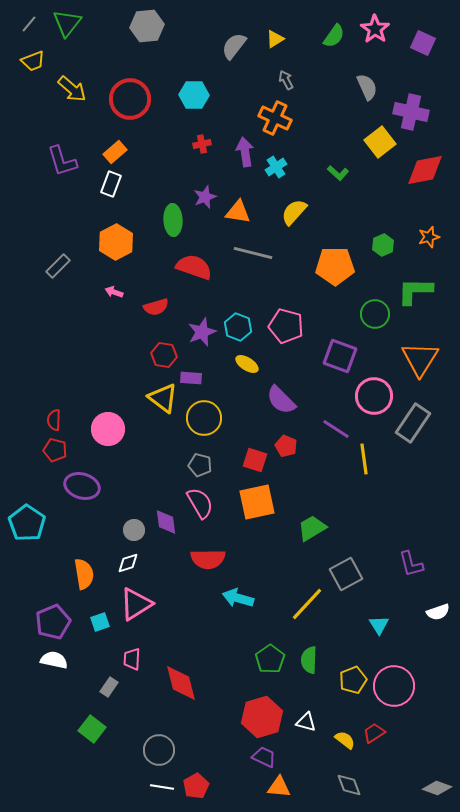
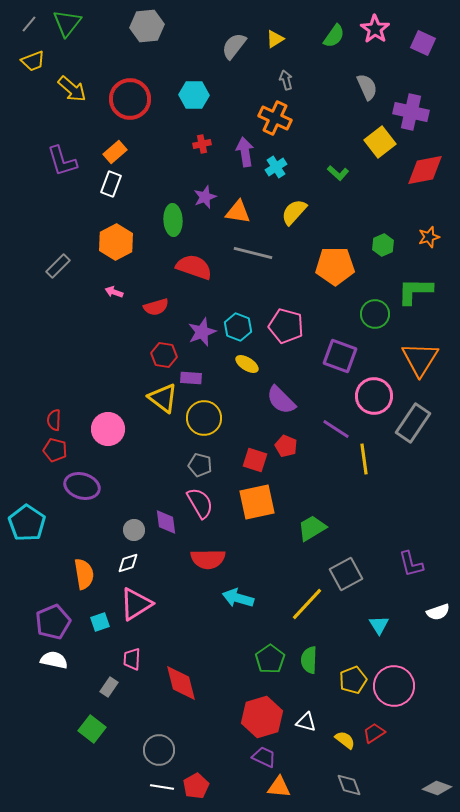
gray arrow at (286, 80): rotated 12 degrees clockwise
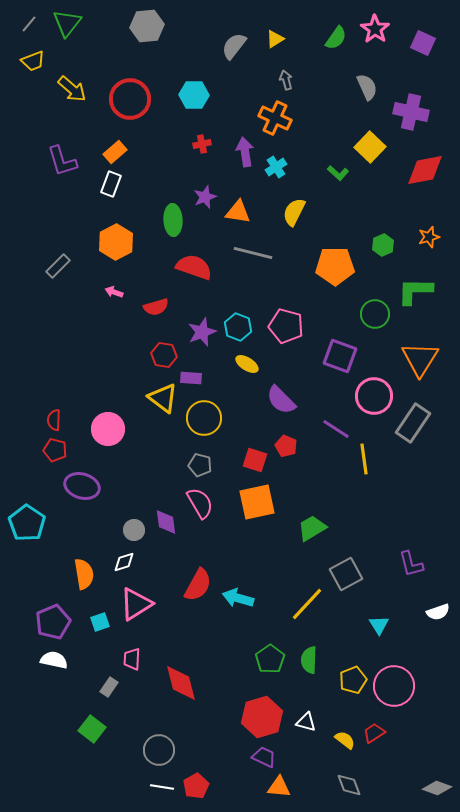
green semicircle at (334, 36): moved 2 px right, 2 px down
yellow square at (380, 142): moved 10 px left, 5 px down; rotated 8 degrees counterclockwise
yellow semicircle at (294, 212): rotated 16 degrees counterclockwise
red semicircle at (208, 559): moved 10 px left, 26 px down; rotated 60 degrees counterclockwise
white diamond at (128, 563): moved 4 px left, 1 px up
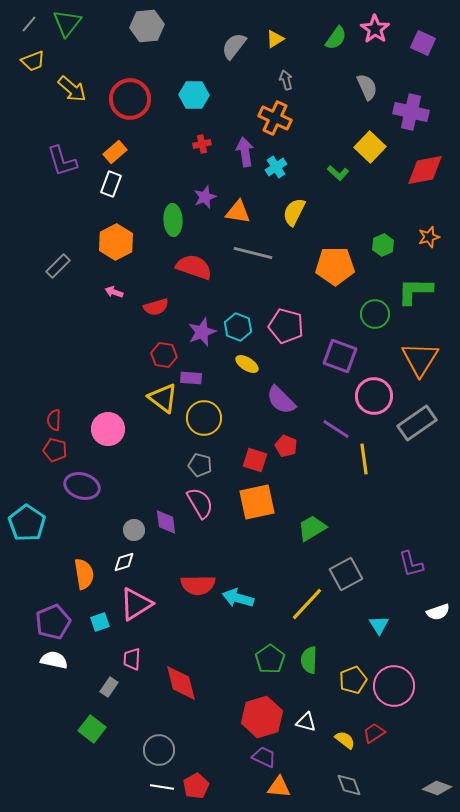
gray rectangle at (413, 423): moved 4 px right; rotated 21 degrees clockwise
red semicircle at (198, 585): rotated 60 degrees clockwise
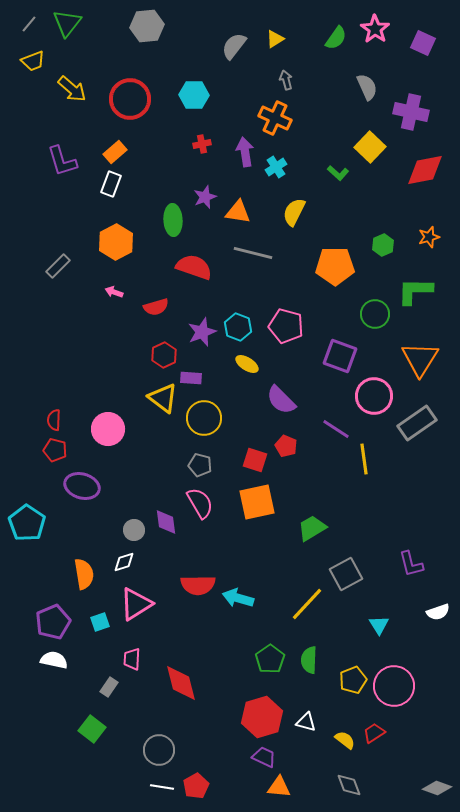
red hexagon at (164, 355): rotated 25 degrees clockwise
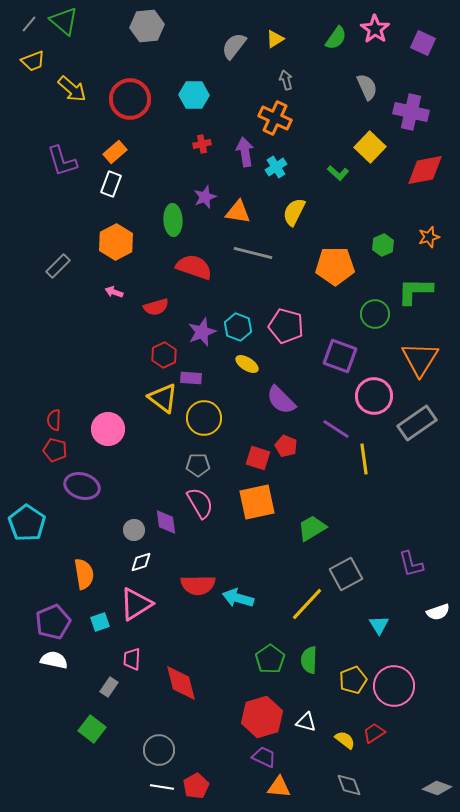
green triangle at (67, 23): moved 3 px left, 2 px up; rotated 28 degrees counterclockwise
red square at (255, 460): moved 3 px right, 2 px up
gray pentagon at (200, 465): moved 2 px left; rotated 15 degrees counterclockwise
white diamond at (124, 562): moved 17 px right
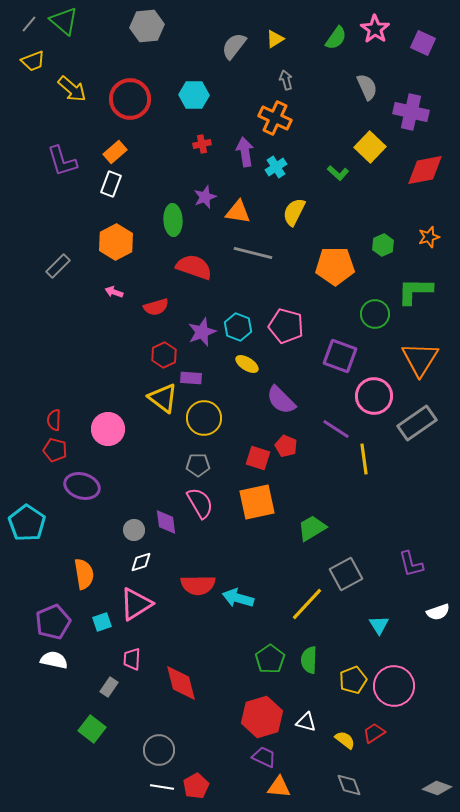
cyan square at (100, 622): moved 2 px right
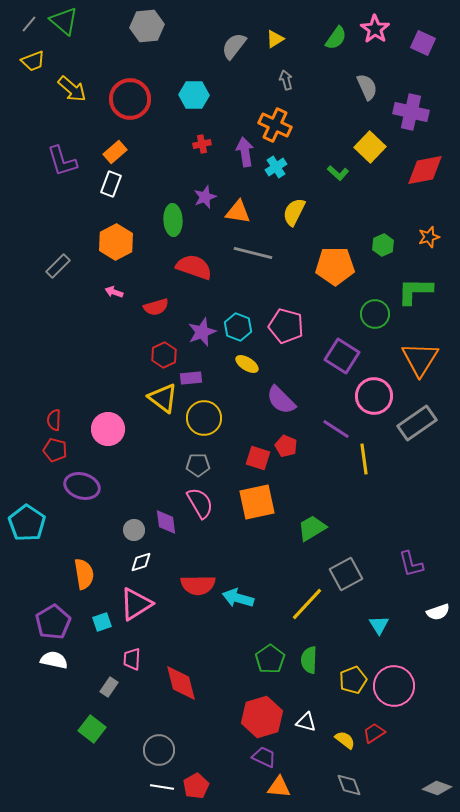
orange cross at (275, 118): moved 7 px down
purple square at (340, 356): moved 2 px right; rotated 12 degrees clockwise
purple rectangle at (191, 378): rotated 10 degrees counterclockwise
purple pentagon at (53, 622): rotated 8 degrees counterclockwise
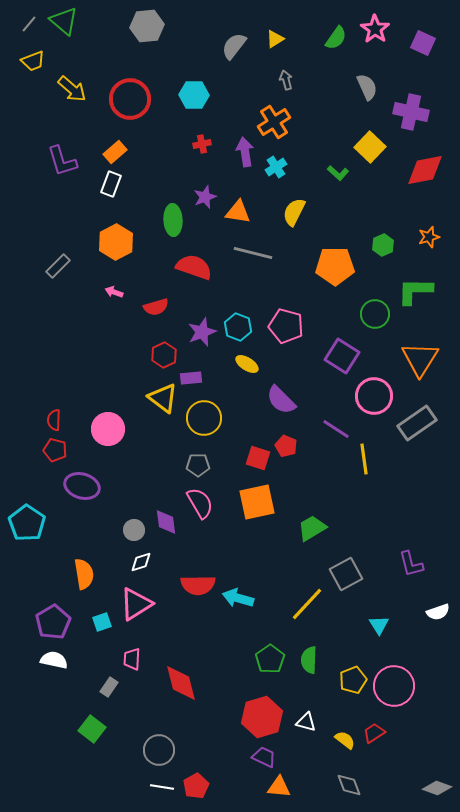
orange cross at (275, 125): moved 1 px left, 3 px up; rotated 32 degrees clockwise
